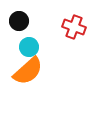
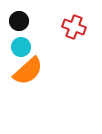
cyan circle: moved 8 px left
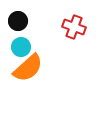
black circle: moved 1 px left
orange semicircle: moved 3 px up
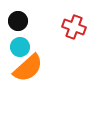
cyan circle: moved 1 px left
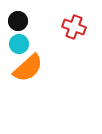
cyan circle: moved 1 px left, 3 px up
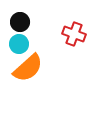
black circle: moved 2 px right, 1 px down
red cross: moved 7 px down
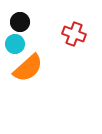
cyan circle: moved 4 px left
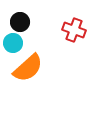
red cross: moved 4 px up
cyan circle: moved 2 px left, 1 px up
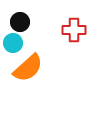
red cross: rotated 20 degrees counterclockwise
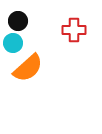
black circle: moved 2 px left, 1 px up
